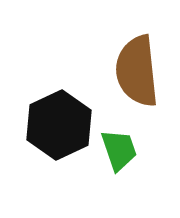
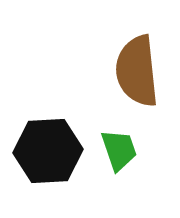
black hexagon: moved 11 px left, 26 px down; rotated 22 degrees clockwise
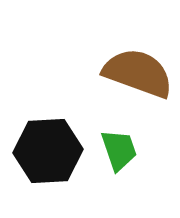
brown semicircle: moved 1 px right, 2 px down; rotated 116 degrees clockwise
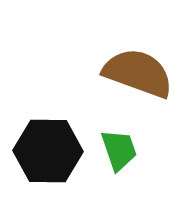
black hexagon: rotated 4 degrees clockwise
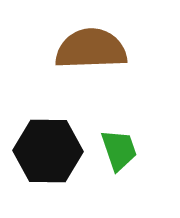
brown semicircle: moved 47 px left, 24 px up; rotated 22 degrees counterclockwise
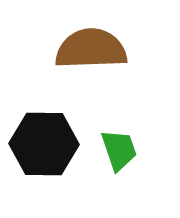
black hexagon: moved 4 px left, 7 px up
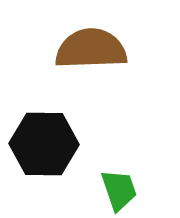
green trapezoid: moved 40 px down
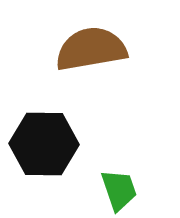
brown semicircle: rotated 8 degrees counterclockwise
